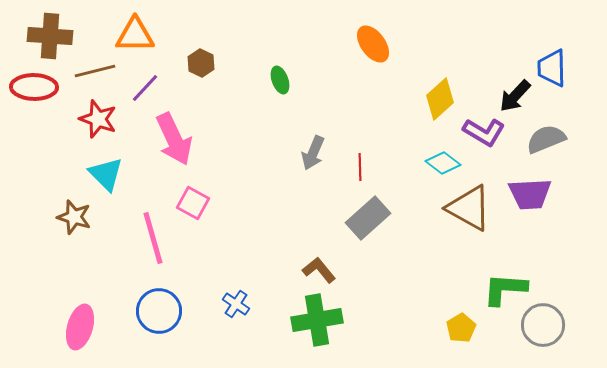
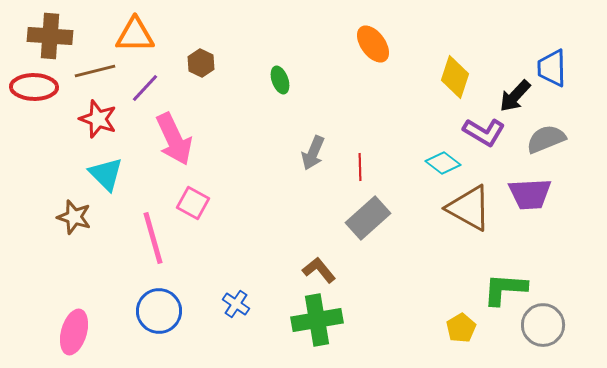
yellow diamond: moved 15 px right, 22 px up; rotated 30 degrees counterclockwise
pink ellipse: moved 6 px left, 5 px down
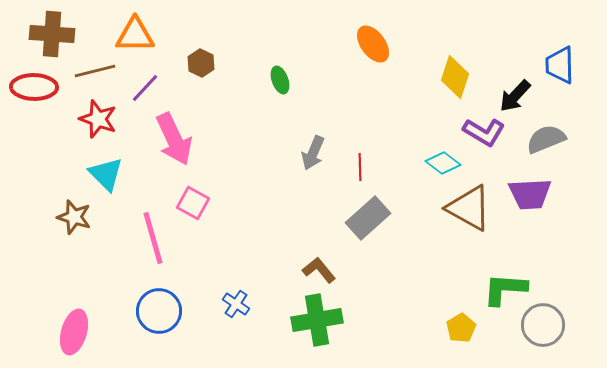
brown cross: moved 2 px right, 2 px up
blue trapezoid: moved 8 px right, 3 px up
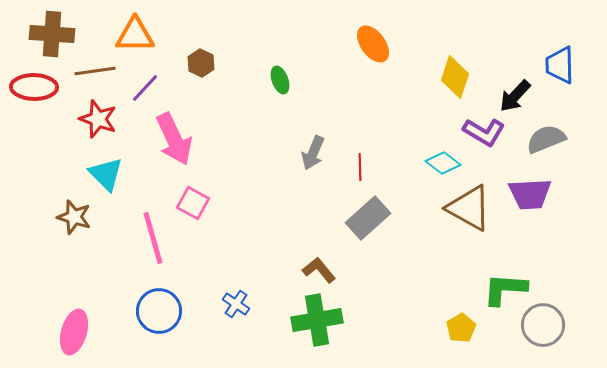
brown line: rotated 6 degrees clockwise
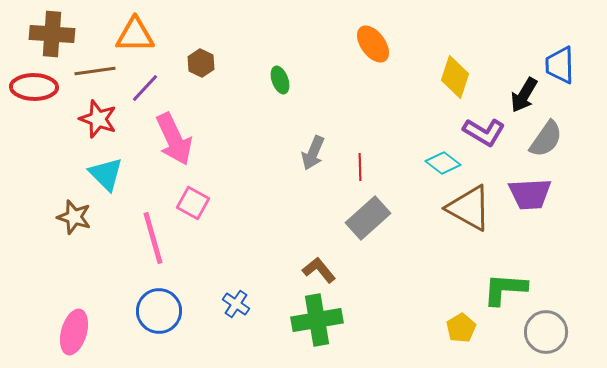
black arrow: moved 9 px right, 1 px up; rotated 12 degrees counterclockwise
gray semicircle: rotated 147 degrees clockwise
gray circle: moved 3 px right, 7 px down
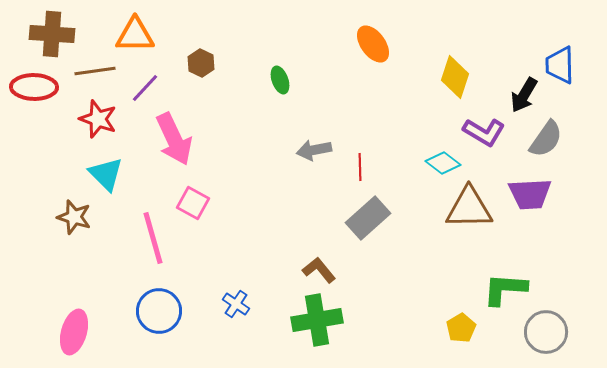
gray arrow: moved 1 px right, 3 px up; rotated 56 degrees clockwise
brown triangle: rotated 30 degrees counterclockwise
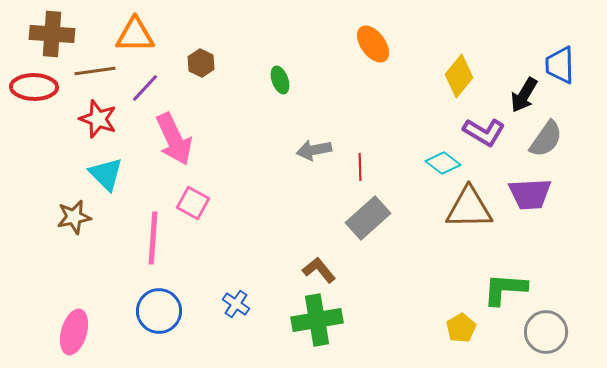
yellow diamond: moved 4 px right, 1 px up; rotated 21 degrees clockwise
brown star: rotated 28 degrees counterclockwise
pink line: rotated 20 degrees clockwise
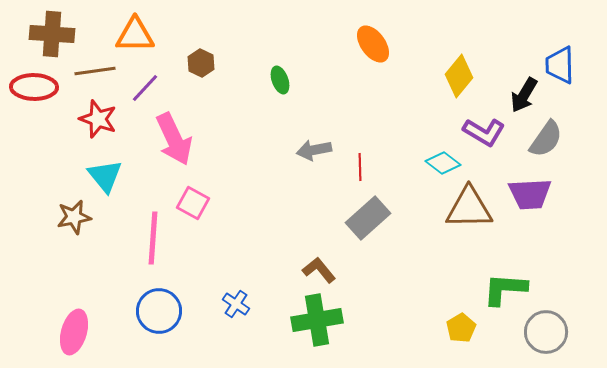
cyan triangle: moved 1 px left, 2 px down; rotated 6 degrees clockwise
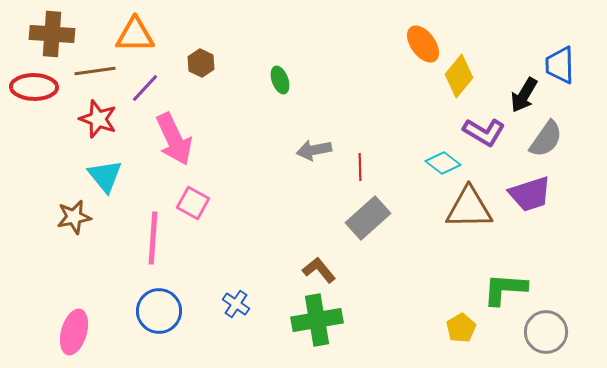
orange ellipse: moved 50 px right
purple trapezoid: rotated 15 degrees counterclockwise
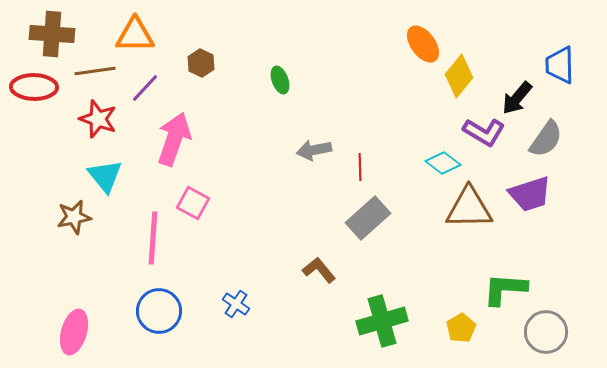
black arrow: moved 7 px left, 3 px down; rotated 9 degrees clockwise
pink arrow: rotated 136 degrees counterclockwise
green cross: moved 65 px right, 1 px down; rotated 6 degrees counterclockwise
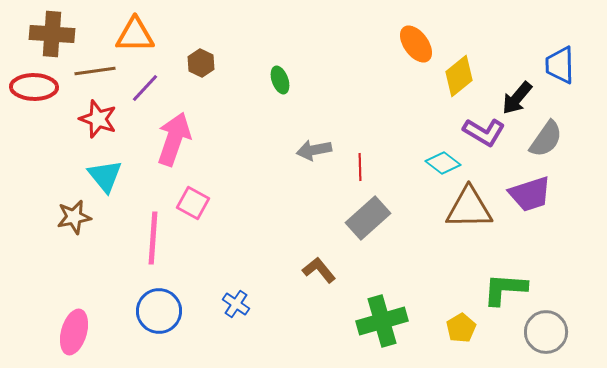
orange ellipse: moved 7 px left
yellow diamond: rotated 12 degrees clockwise
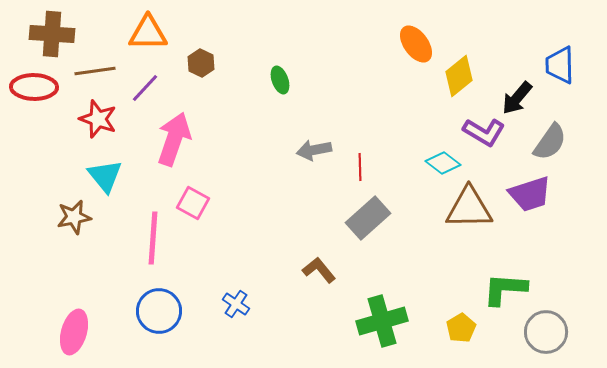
orange triangle: moved 13 px right, 2 px up
gray semicircle: moved 4 px right, 3 px down
